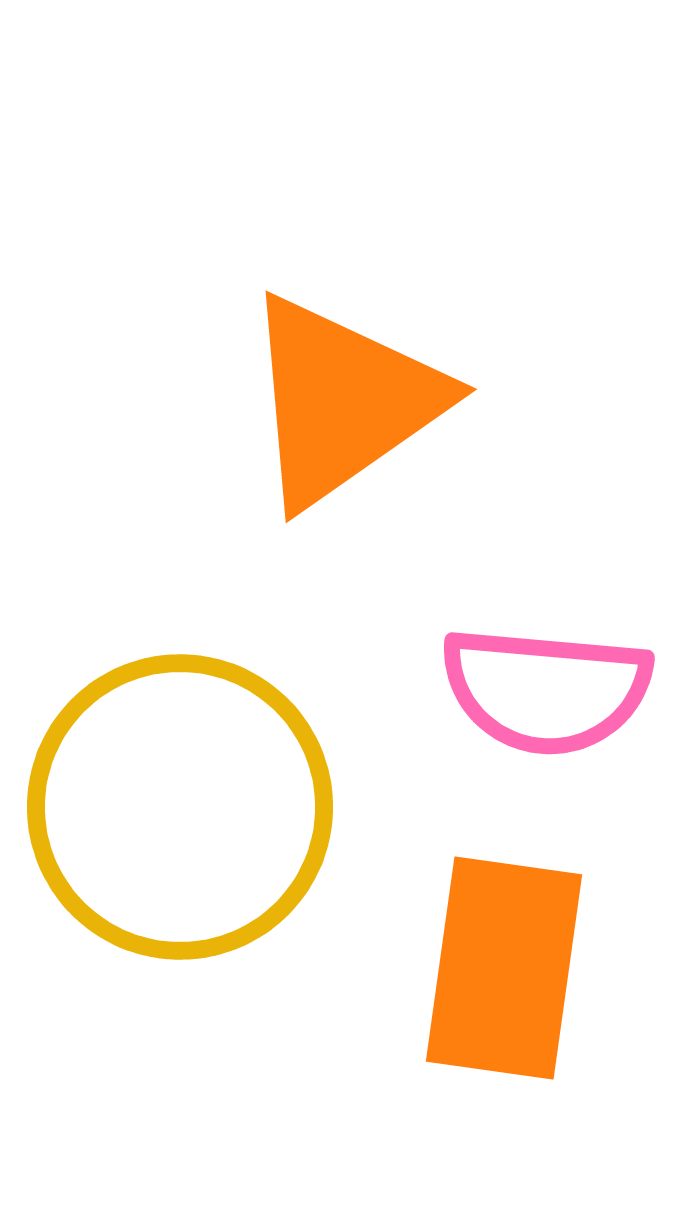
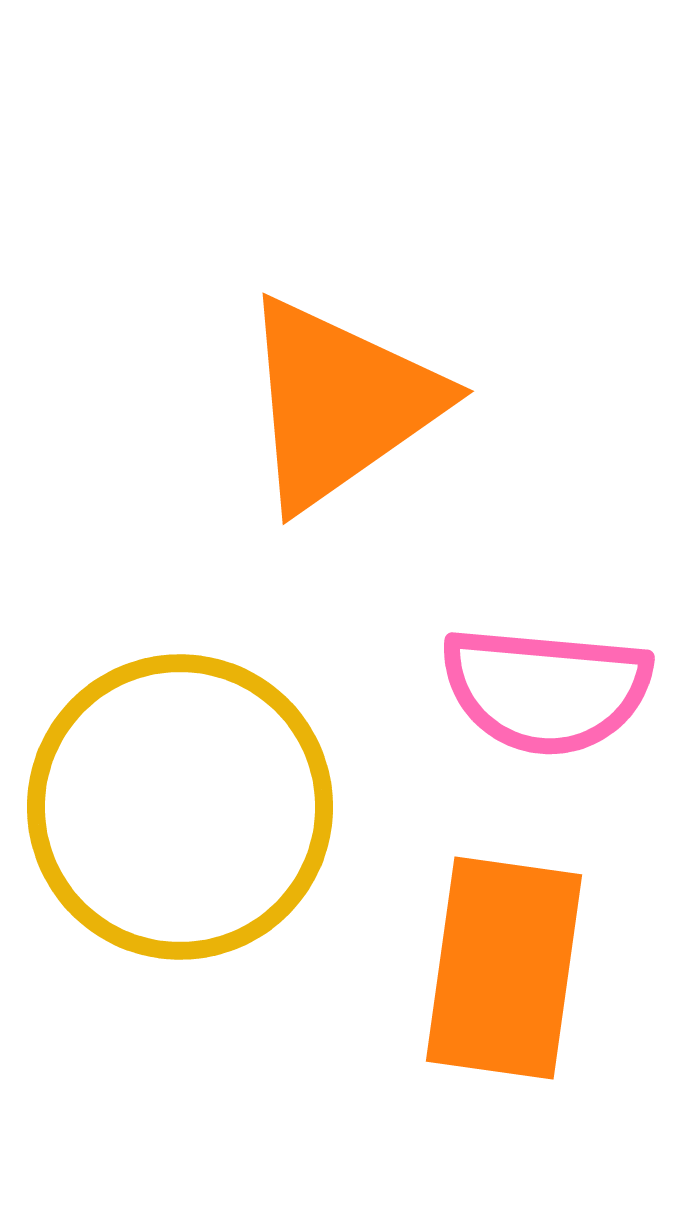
orange triangle: moved 3 px left, 2 px down
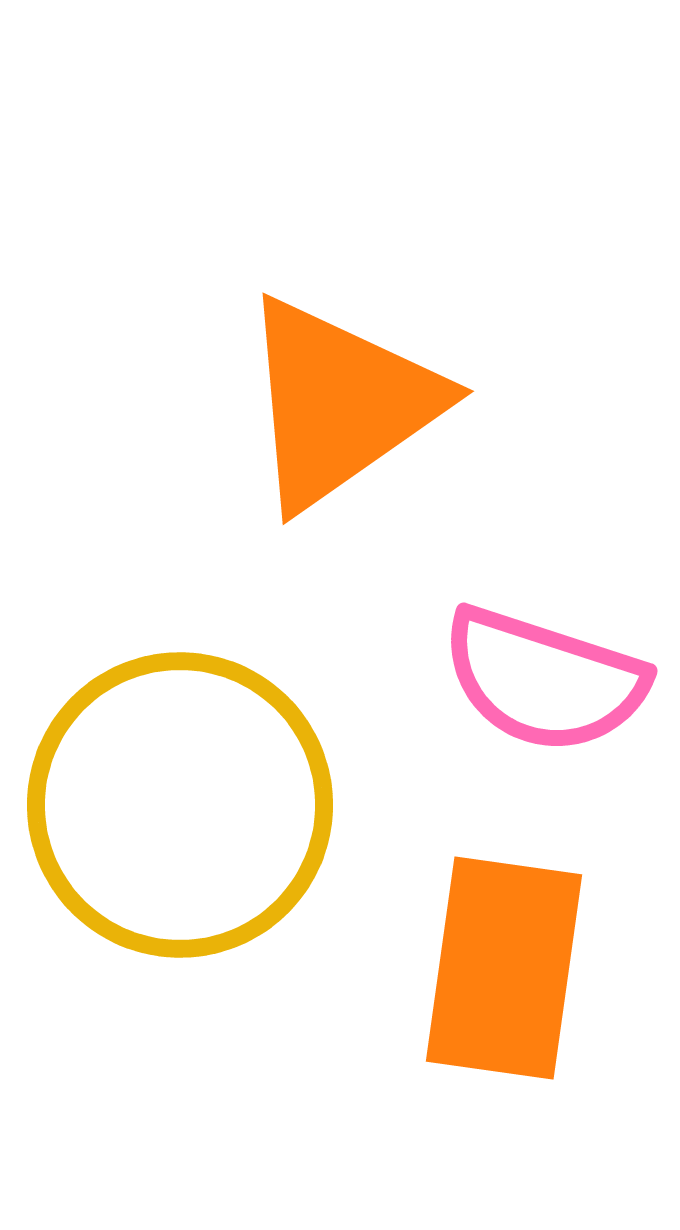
pink semicircle: moved 2 px left, 10 px up; rotated 13 degrees clockwise
yellow circle: moved 2 px up
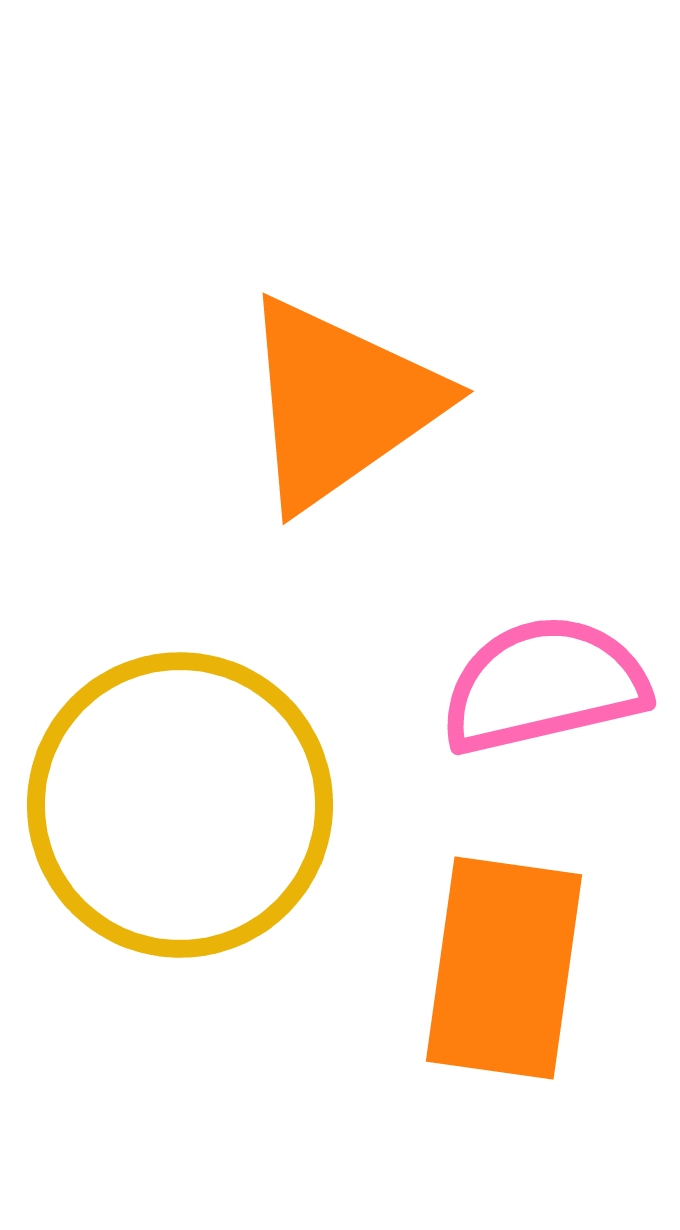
pink semicircle: moved 5 px down; rotated 149 degrees clockwise
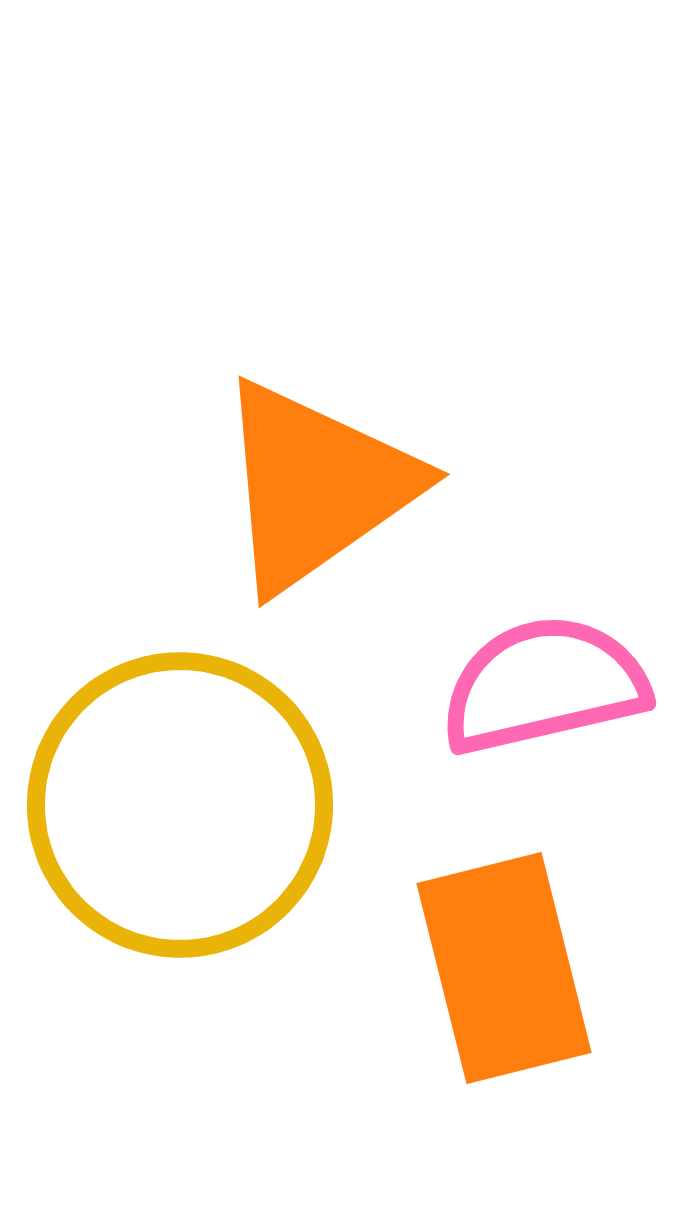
orange triangle: moved 24 px left, 83 px down
orange rectangle: rotated 22 degrees counterclockwise
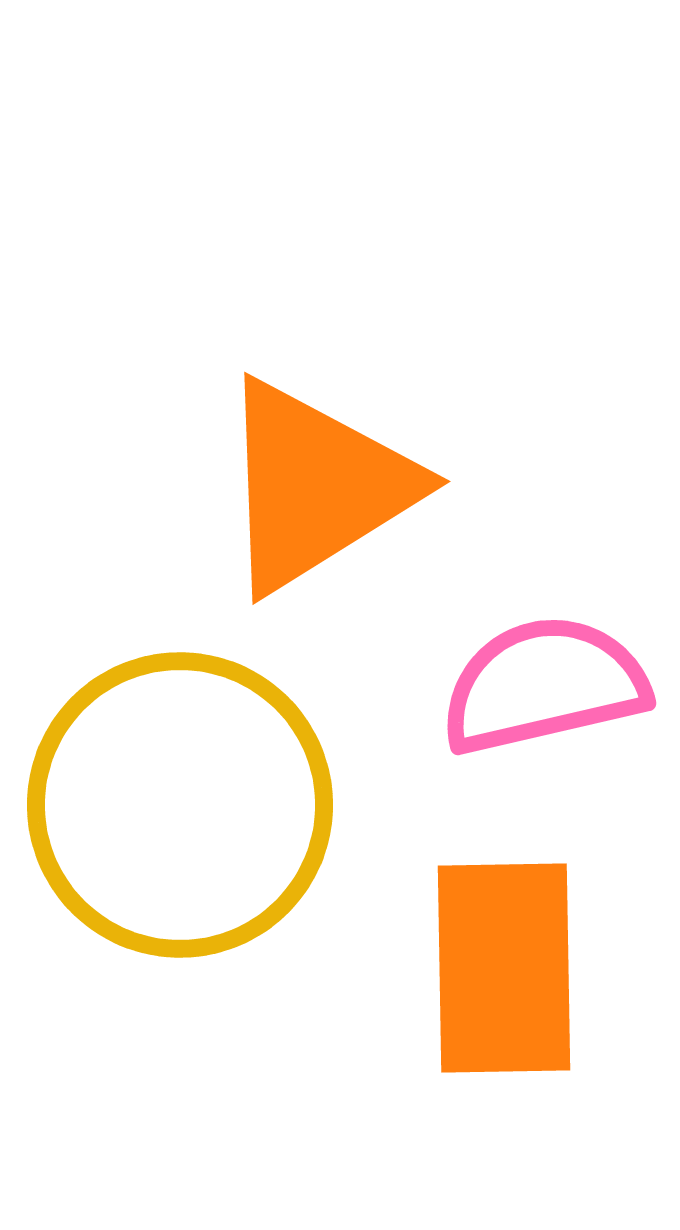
orange triangle: rotated 3 degrees clockwise
orange rectangle: rotated 13 degrees clockwise
